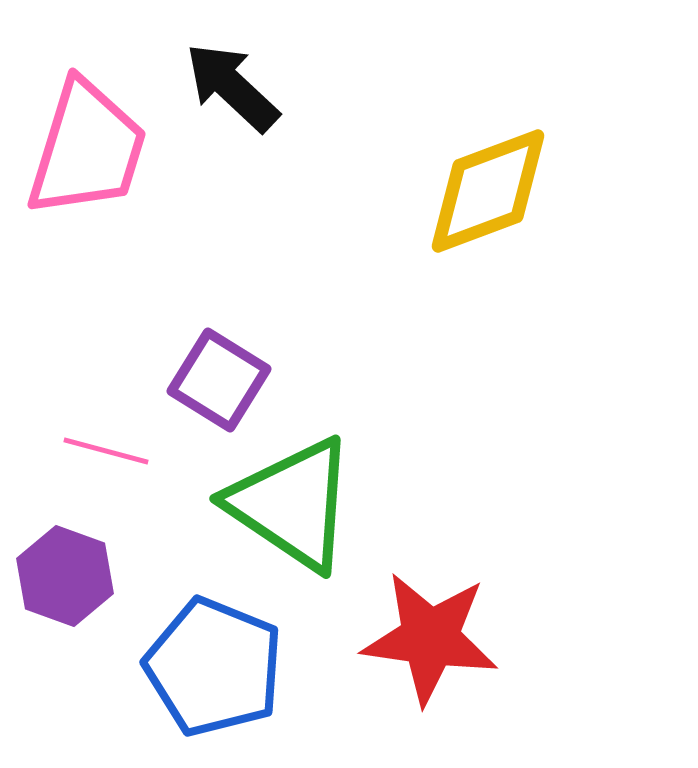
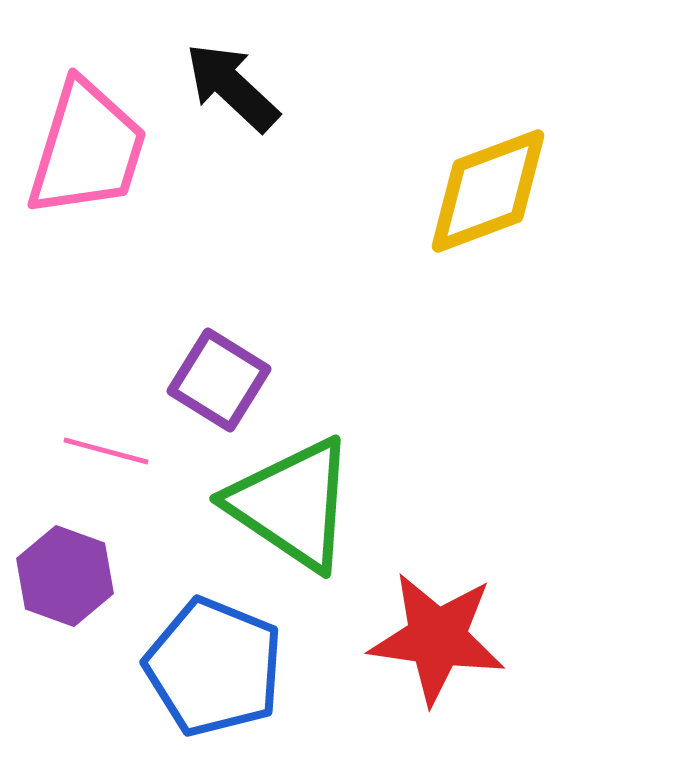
red star: moved 7 px right
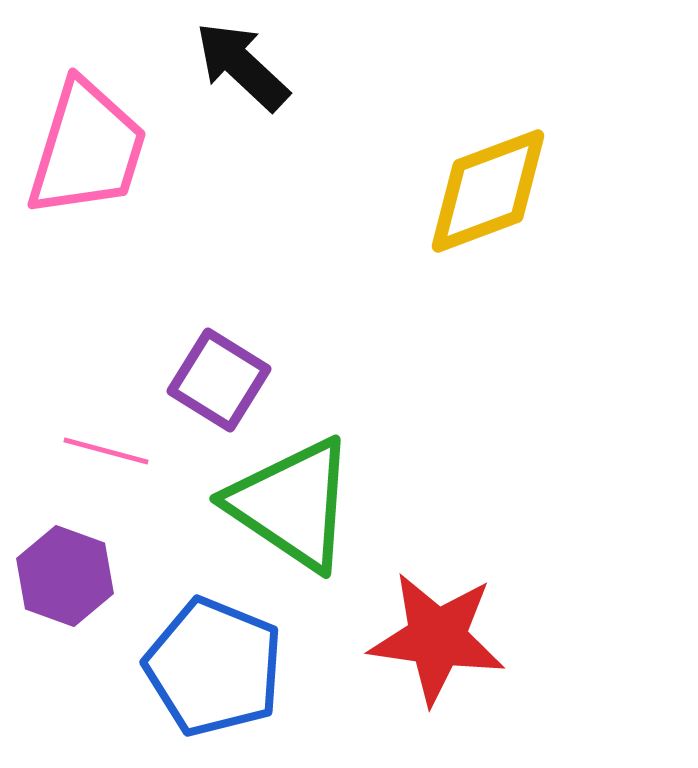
black arrow: moved 10 px right, 21 px up
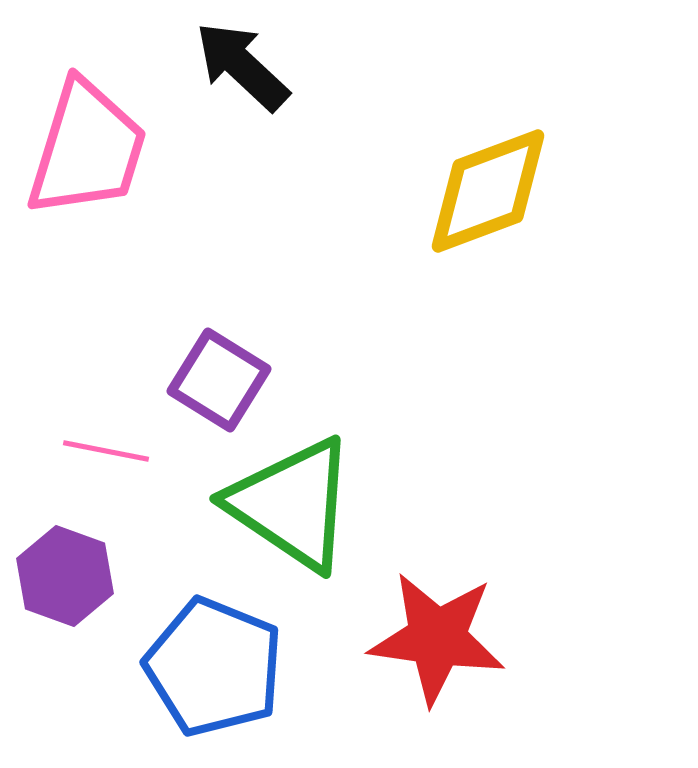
pink line: rotated 4 degrees counterclockwise
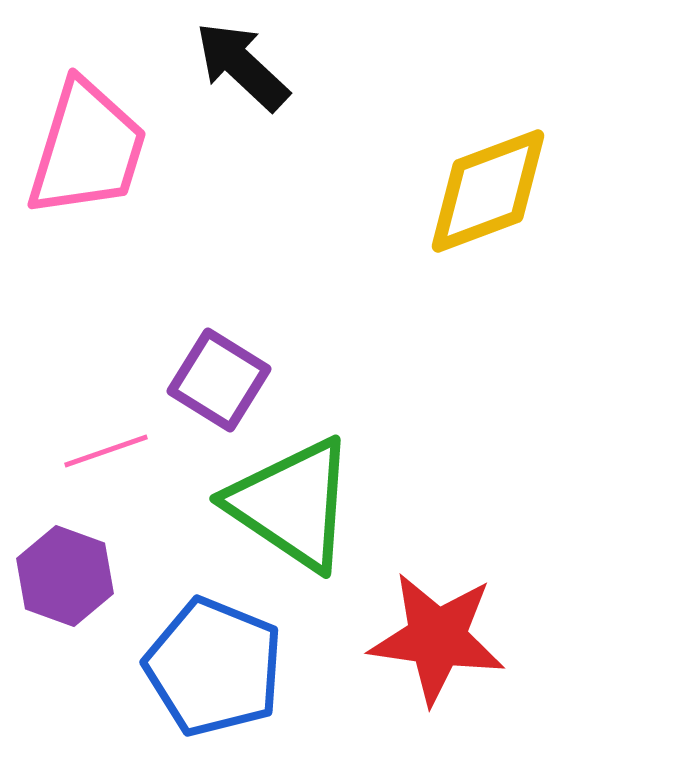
pink line: rotated 30 degrees counterclockwise
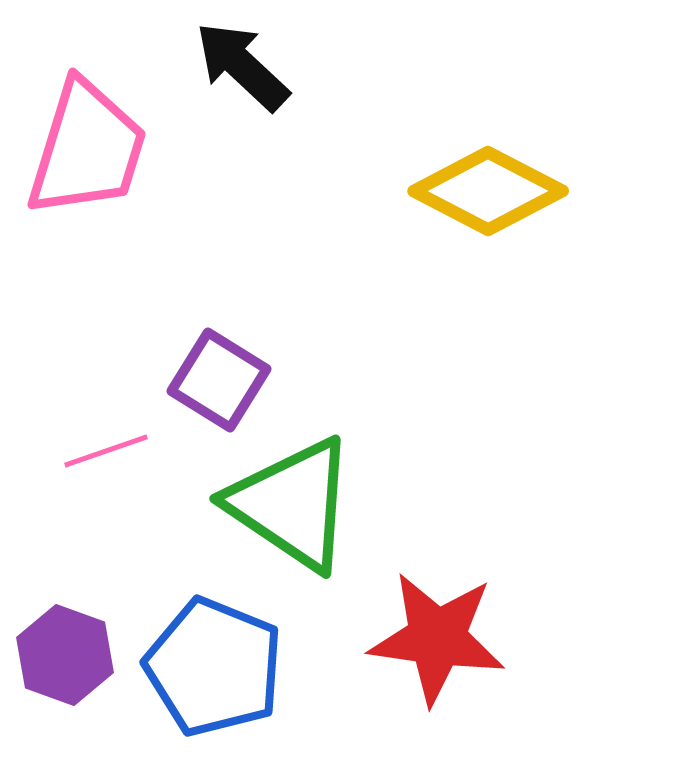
yellow diamond: rotated 48 degrees clockwise
purple hexagon: moved 79 px down
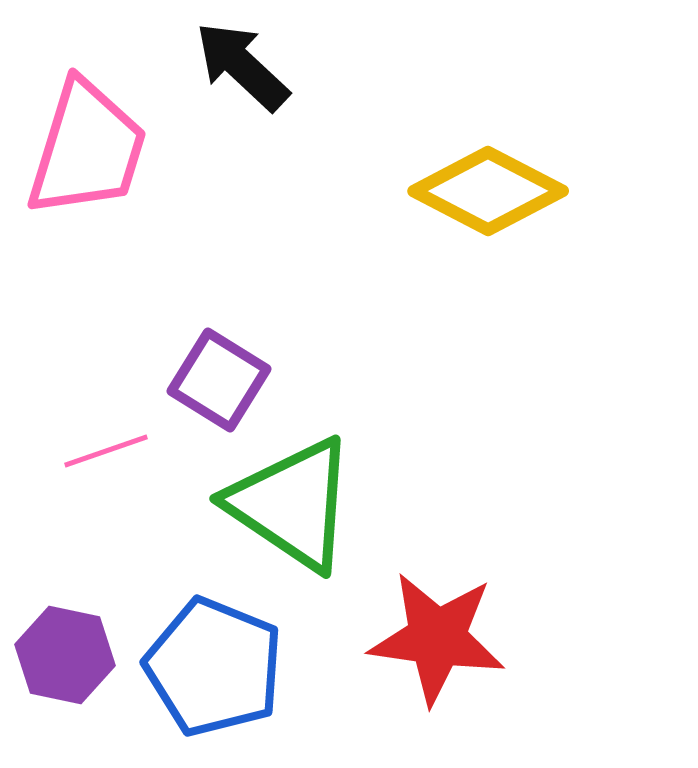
purple hexagon: rotated 8 degrees counterclockwise
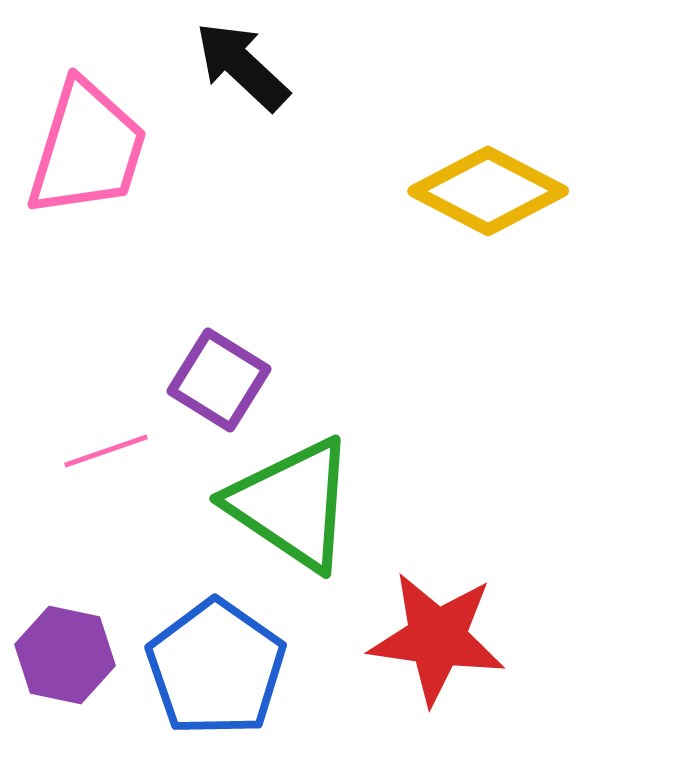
blue pentagon: moved 2 px right, 1 px down; rotated 13 degrees clockwise
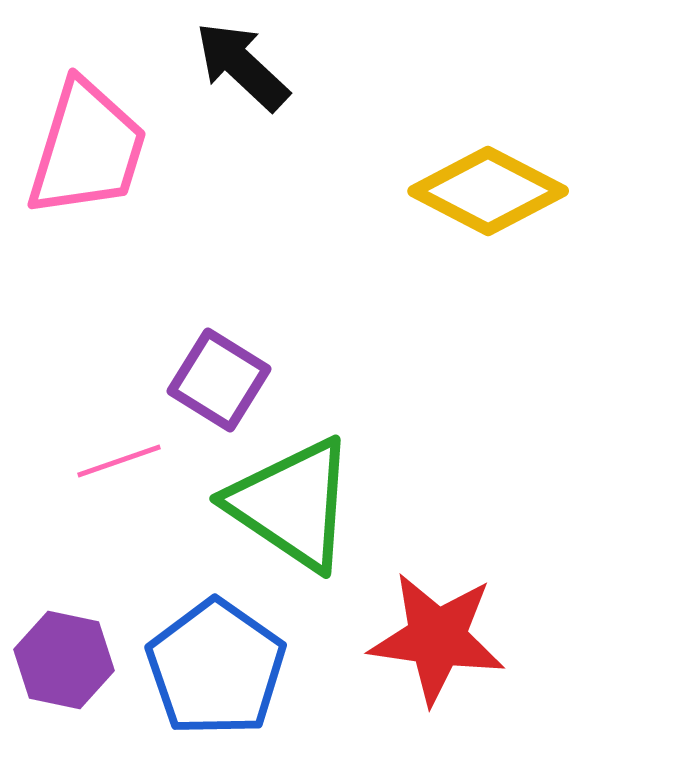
pink line: moved 13 px right, 10 px down
purple hexagon: moved 1 px left, 5 px down
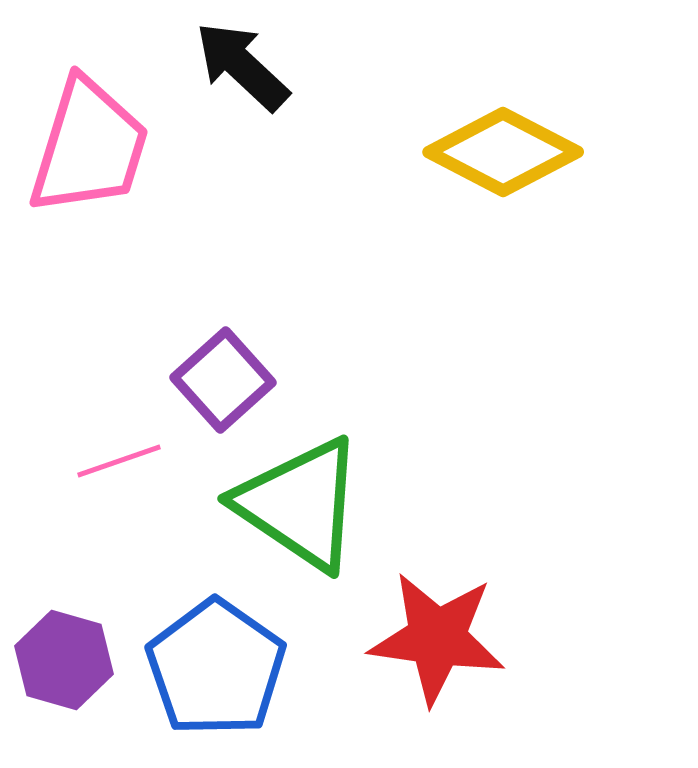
pink trapezoid: moved 2 px right, 2 px up
yellow diamond: moved 15 px right, 39 px up
purple square: moved 4 px right; rotated 16 degrees clockwise
green triangle: moved 8 px right
purple hexagon: rotated 4 degrees clockwise
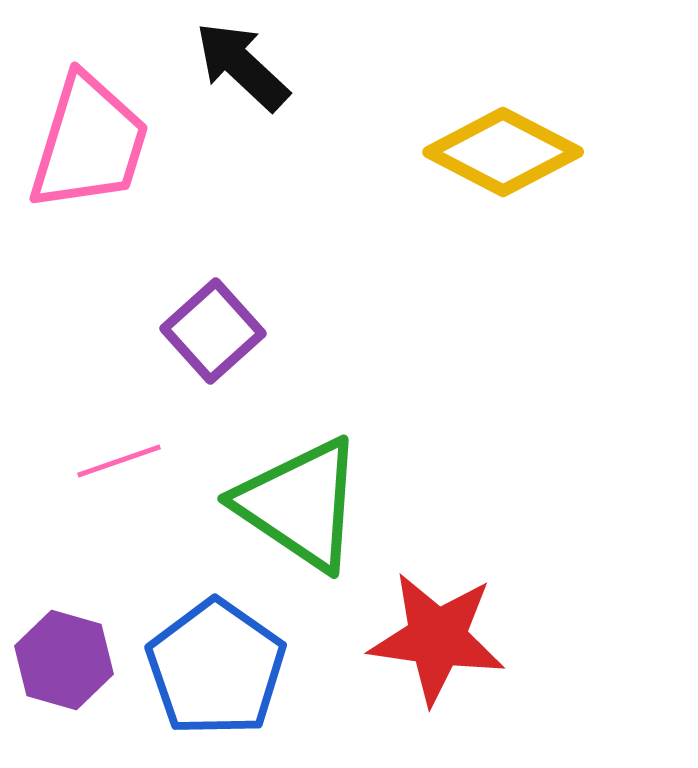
pink trapezoid: moved 4 px up
purple square: moved 10 px left, 49 px up
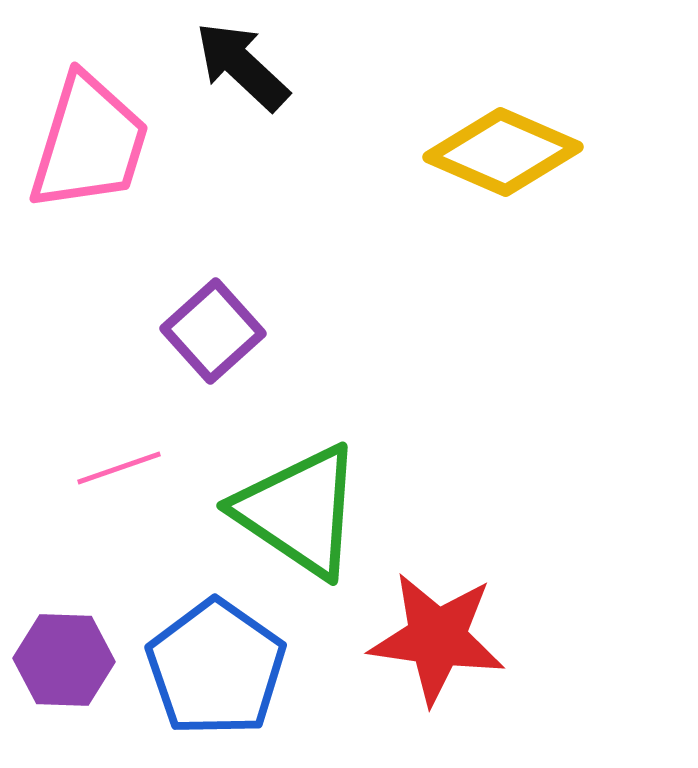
yellow diamond: rotated 4 degrees counterclockwise
pink line: moved 7 px down
green triangle: moved 1 px left, 7 px down
purple hexagon: rotated 14 degrees counterclockwise
